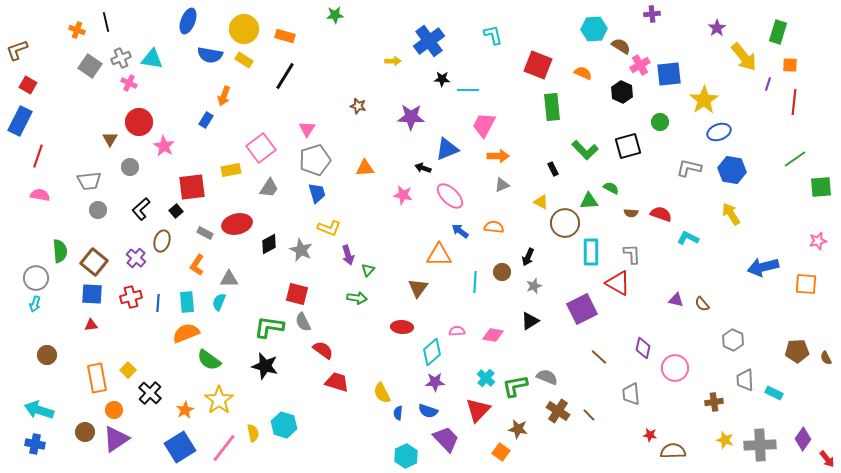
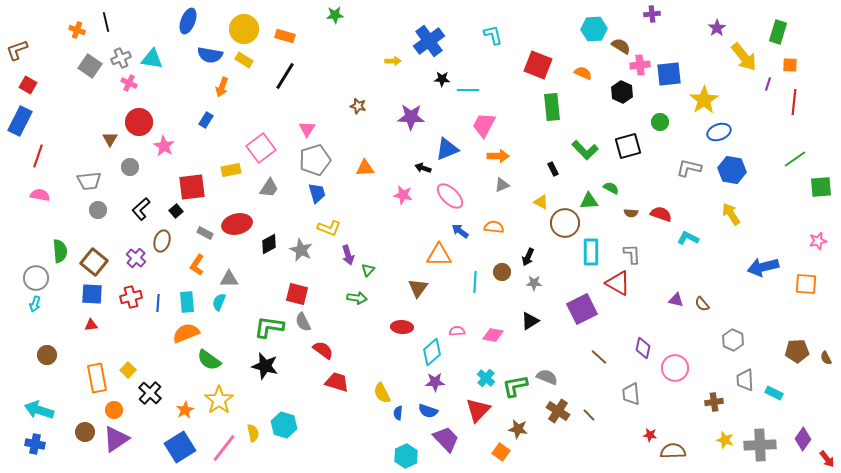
pink cross at (640, 65): rotated 24 degrees clockwise
orange arrow at (224, 96): moved 2 px left, 9 px up
gray star at (534, 286): moved 3 px up; rotated 21 degrees clockwise
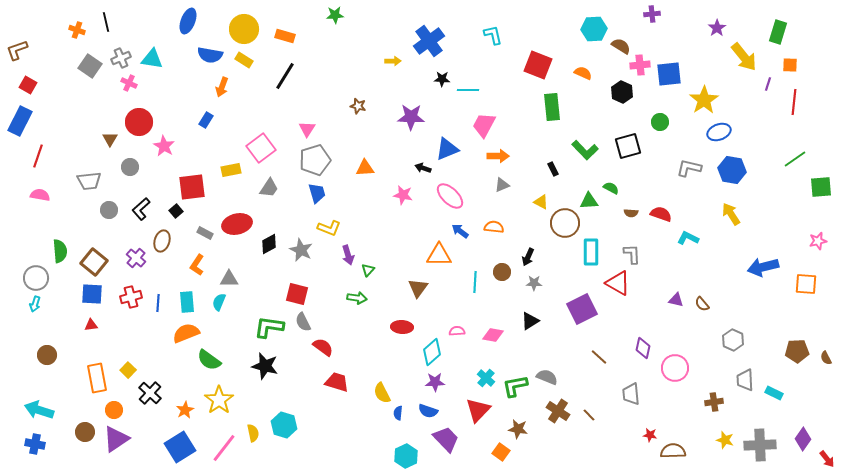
gray circle at (98, 210): moved 11 px right
red semicircle at (323, 350): moved 3 px up
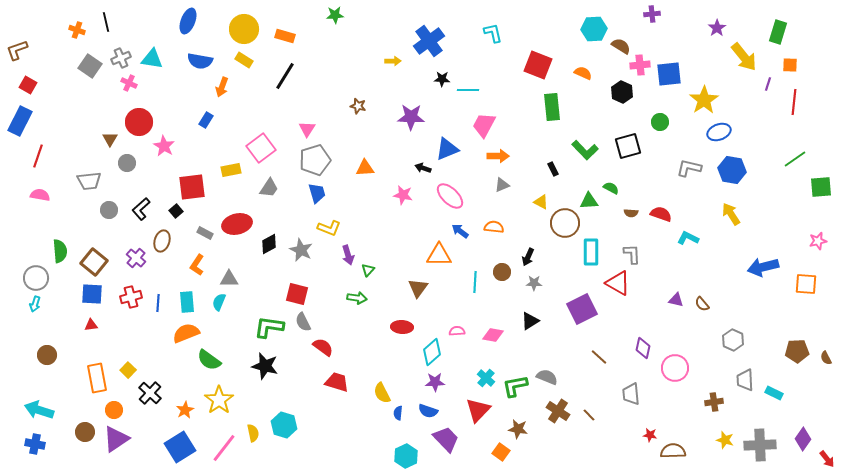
cyan L-shape at (493, 35): moved 2 px up
blue semicircle at (210, 55): moved 10 px left, 6 px down
gray circle at (130, 167): moved 3 px left, 4 px up
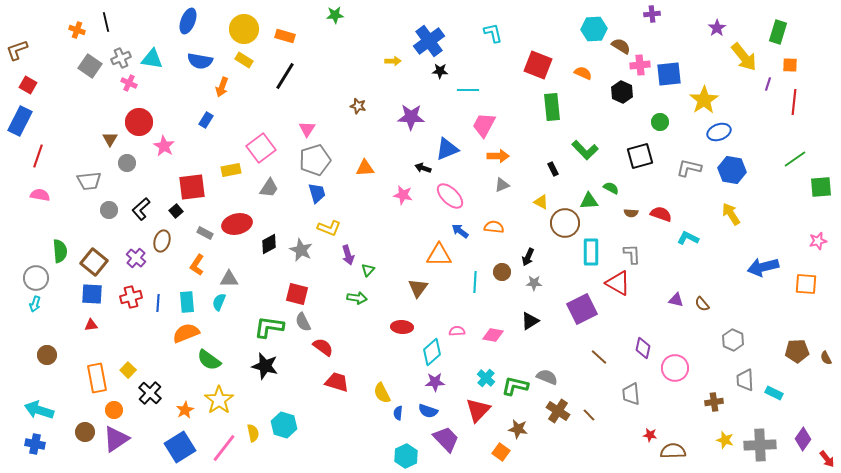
black star at (442, 79): moved 2 px left, 8 px up
black square at (628, 146): moved 12 px right, 10 px down
green L-shape at (515, 386): rotated 24 degrees clockwise
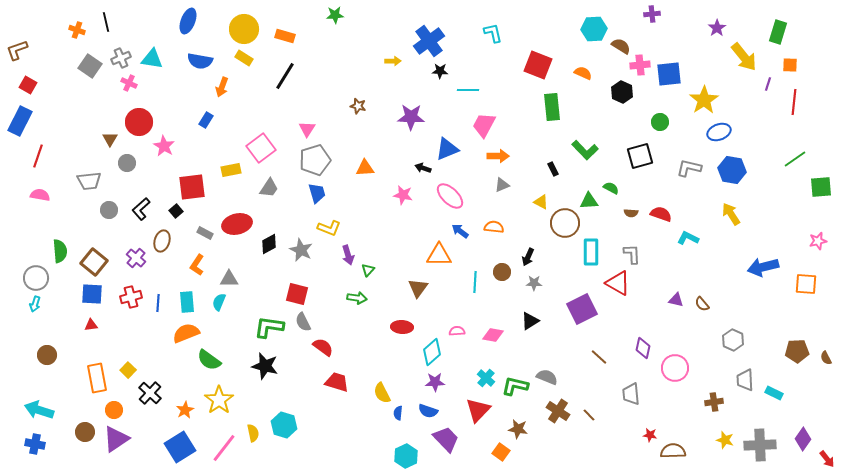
yellow rectangle at (244, 60): moved 2 px up
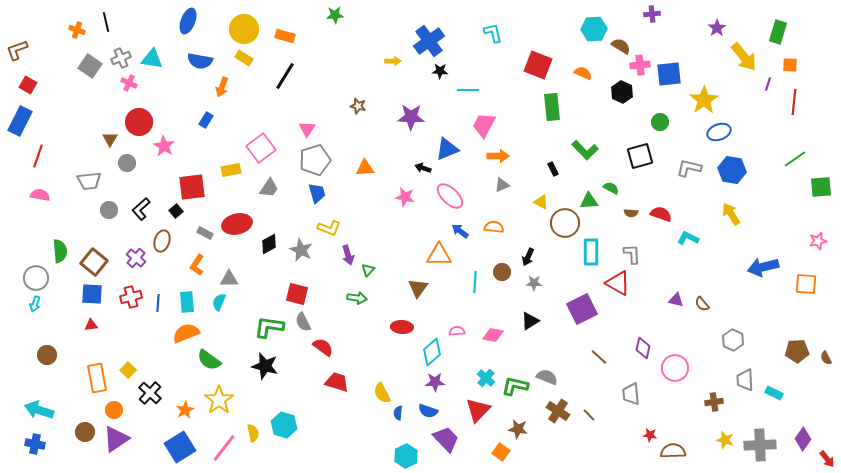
pink star at (403, 195): moved 2 px right, 2 px down
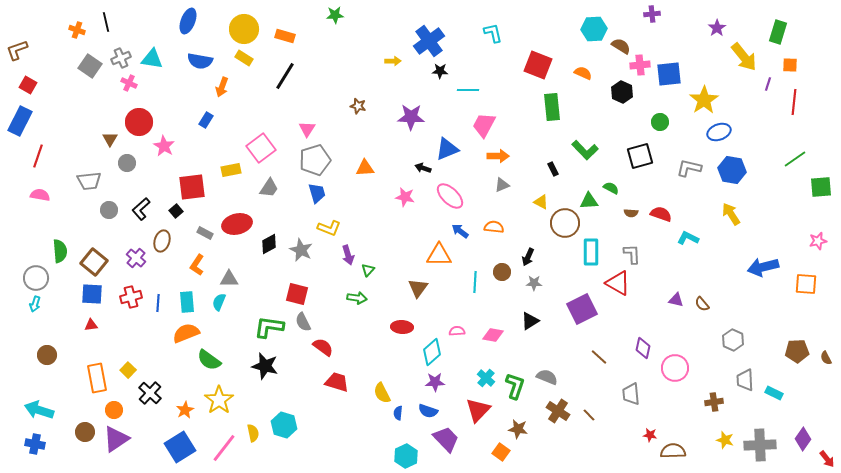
green L-shape at (515, 386): rotated 96 degrees clockwise
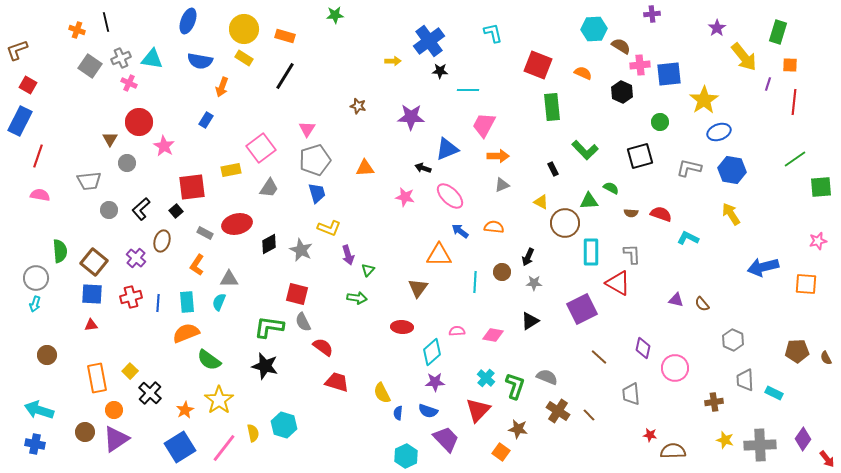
yellow square at (128, 370): moved 2 px right, 1 px down
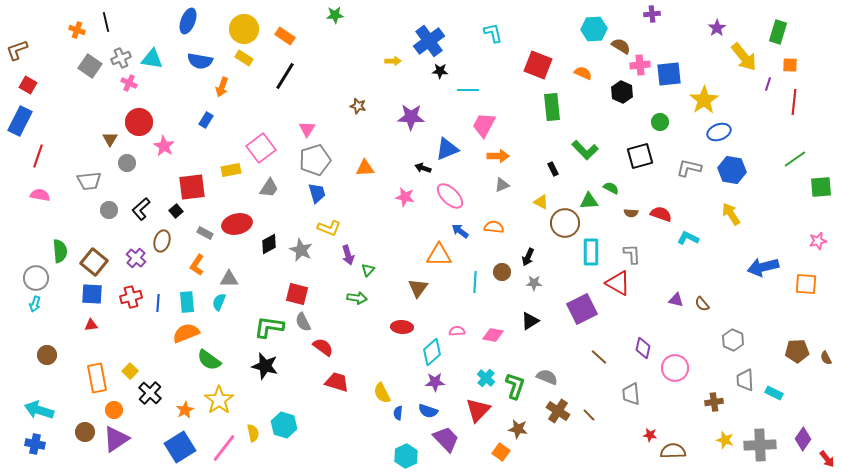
orange rectangle at (285, 36): rotated 18 degrees clockwise
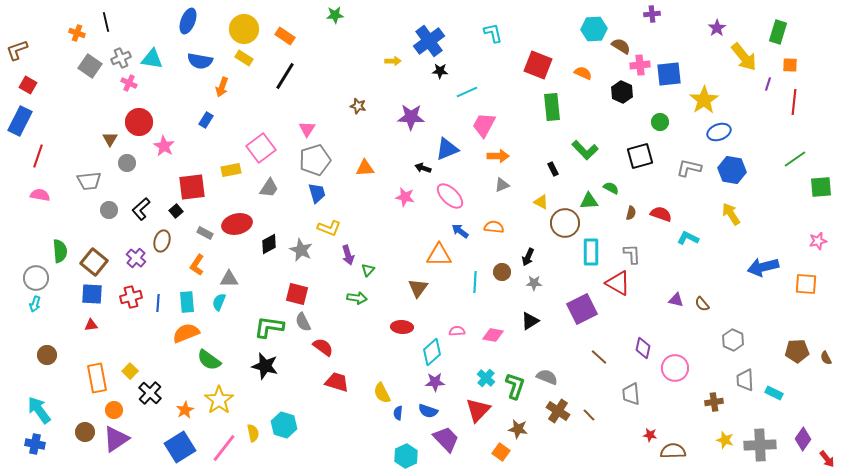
orange cross at (77, 30): moved 3 px down
cyan line at (468, 90): moved 1 px left, 2 px down; rotated 25 degrees counterclockwise
brown semicircle at (631, 213): rotated 80 degrees counterclockwise
cyan arrow at (39, 410): rotated 36 degrees clockwise
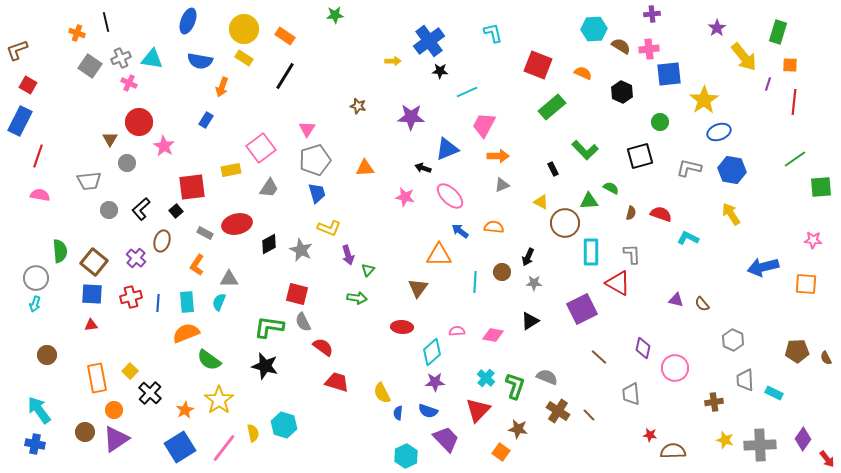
pink cross at (640, 65): moved 9 px right, 16 px up
green rectangle at (552, 107): rotated 56 degrees clockwise
pink star at (818, 241): moved 5 px left, 1 px up; rotated 18 degrees clockwise
